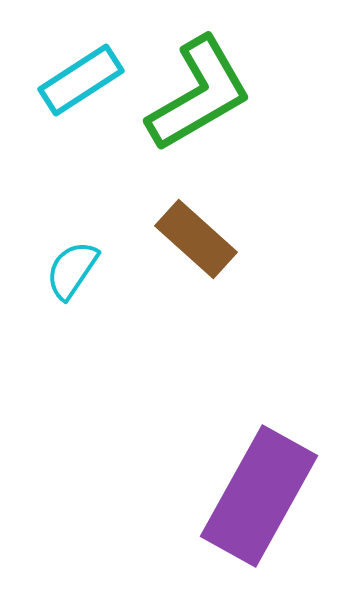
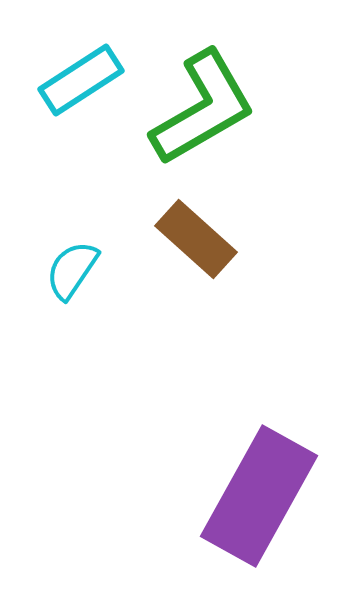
green L-shape: moved 4 px right, 14 px down
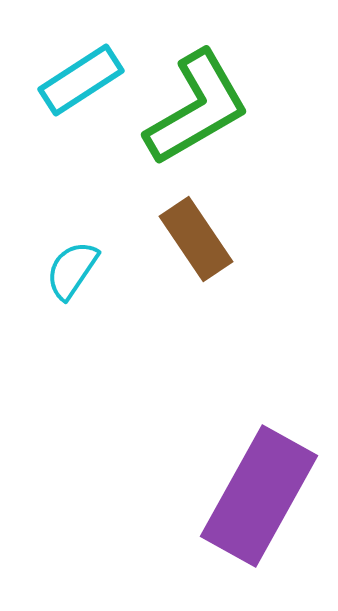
green L-shape: moved 6 px left
brown rectangle: rotated 14 degrees clockwise
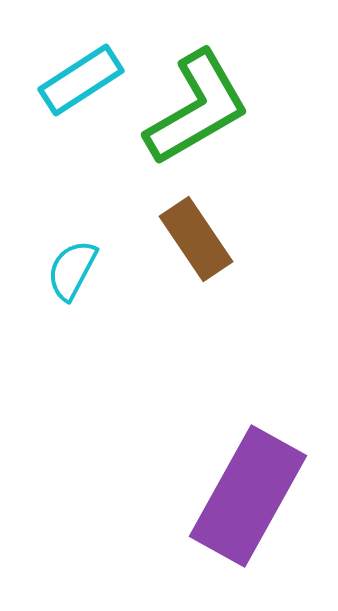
cyan semicircle: rotated 6 degrees counterclockwise
purple rectangle: moved 11 px left
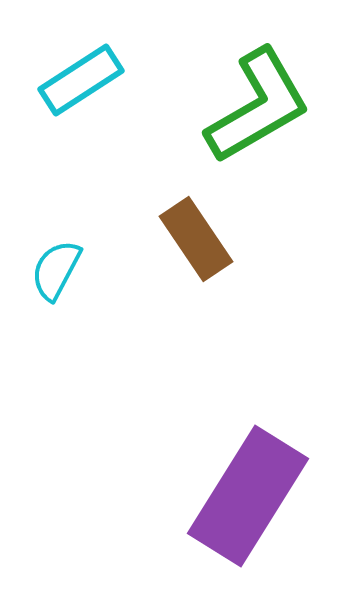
green L-shape: moved 61 px right, 2 px up
cyan semicircle: moved 16 px left
purple rectangle: rotated 3 degrees clockwise
